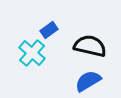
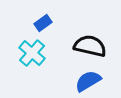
blue rectangle: moved 6 px left, 7 px up
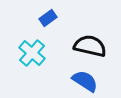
blue rectangle: moved 5 px right, 5 px up
blue semicircle: moved 3 px left; rotated 64 degrees clockwise
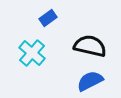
blue semicircle: moved 5 px right; rotated 60 degrees counterclockwise
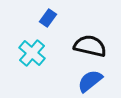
blue rectangle: rotated 18 degrees counterclockwise
blue semicircle: rotated 12 degrees counterclockwise
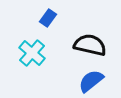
black semicircle: moved 1 px up
blue semicircle: moved 1 px right
